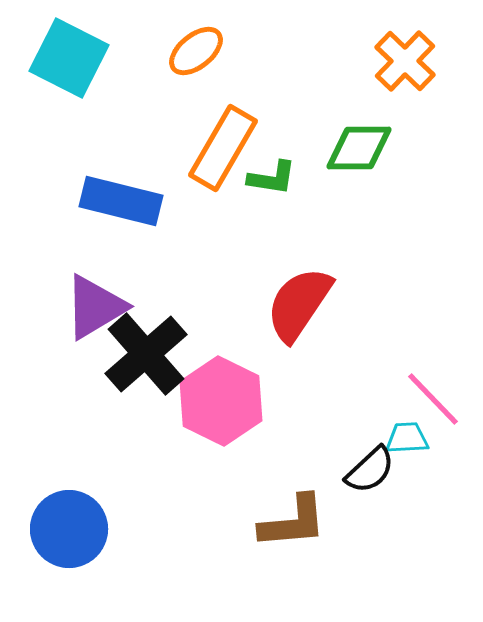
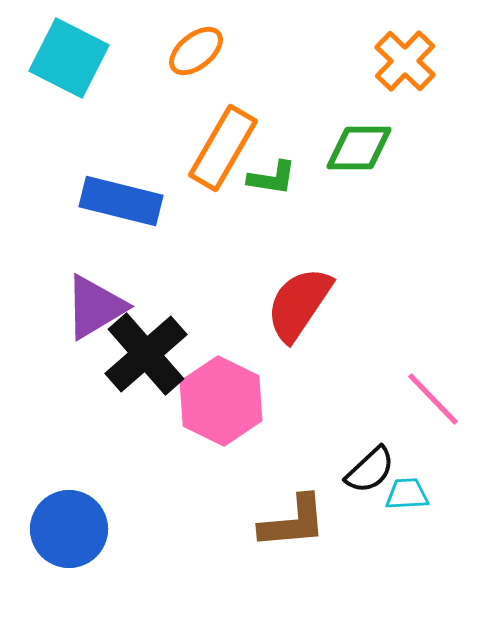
cyan trapezoid: moved 56 px down
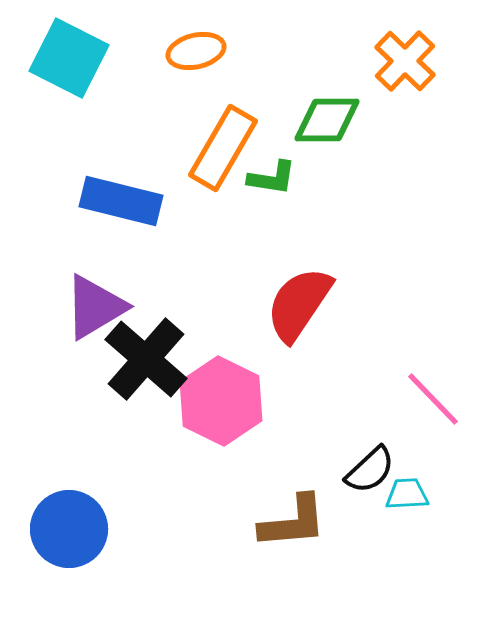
orange ellipse: rotated 26 degrees clockwise
green diamond: moved 32 px left, 28 px up
black cross: moved 5 px down; rotated 8 degrees counterclockwise
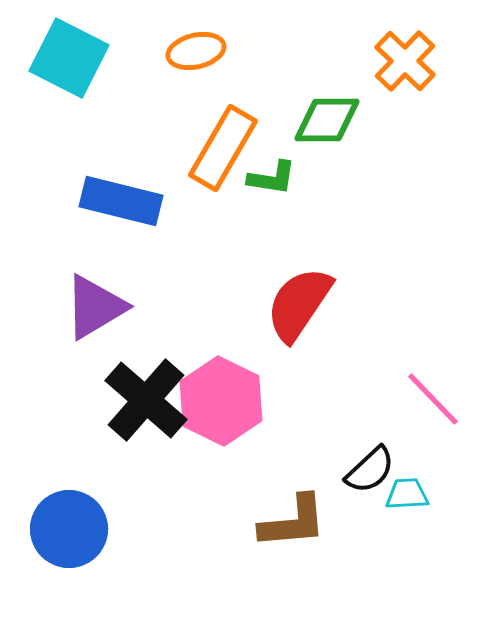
black cross: moved 41 px down
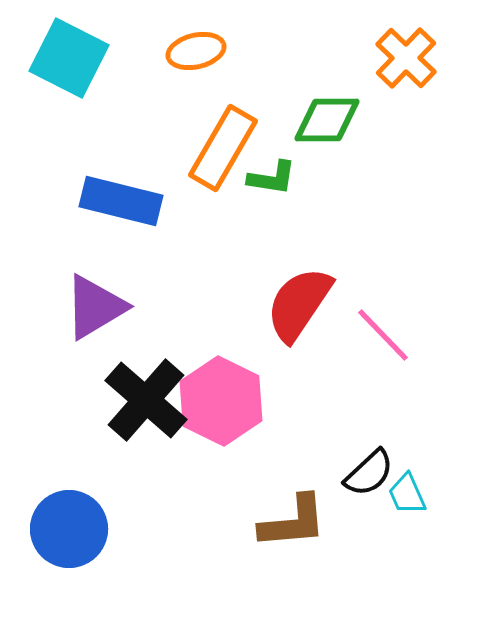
orange cross: moved 1 px right, 3 px up
pink line: moved 50 px left, 64 px up
black semicircle: moved 1 px left, 3 px down
cyan trapezoid: rotated 111 degrees counterclockwise
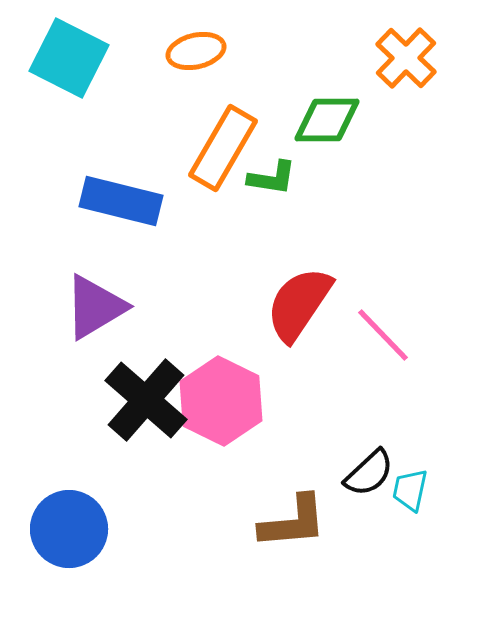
cyan trapezoid: moved 3 px right, 4 px up; rotated 36 degrees clockwise
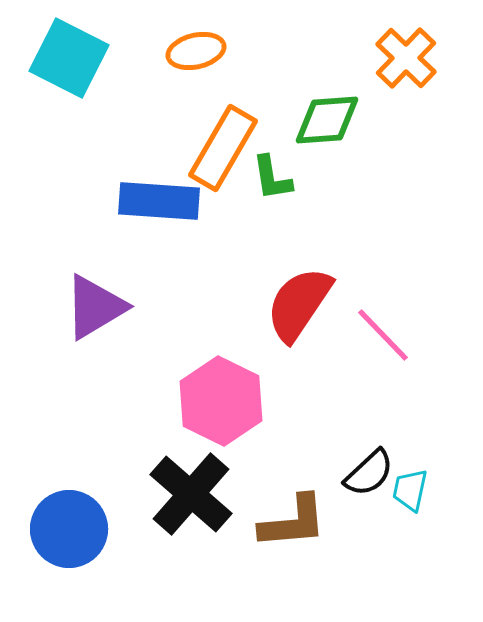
green diamond: rotated 4 degrees counterclockwise
green L-shape: rotated 72 degrees clockwise
blue rectangle: moved 38 px right; rotated 10 degrees counterclockwise
black cross: moved 45 px right, 94 px down
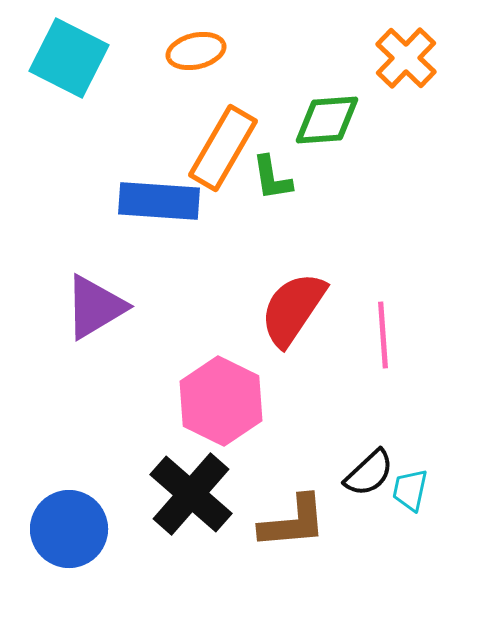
red semicircle: moved 6 px left, 5 px down
pink line: rotated 40 degrees clockwise
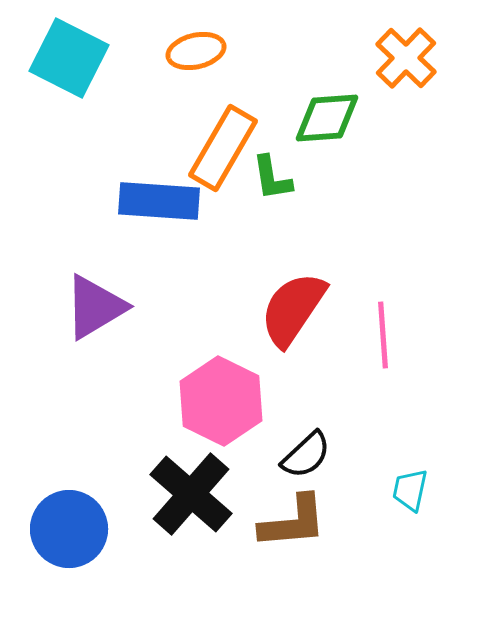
green diamond: moved 2 px up
black semicircle: moved 63 px left, 18 px up
